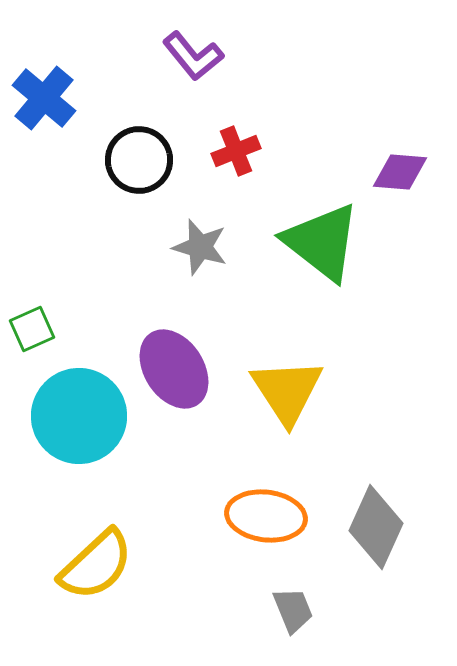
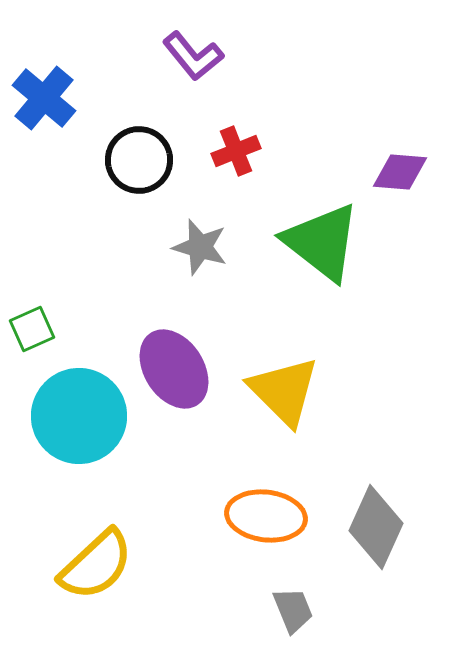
yellow triangle: moved 3 px left; rotated 12 degrees counterclockwise
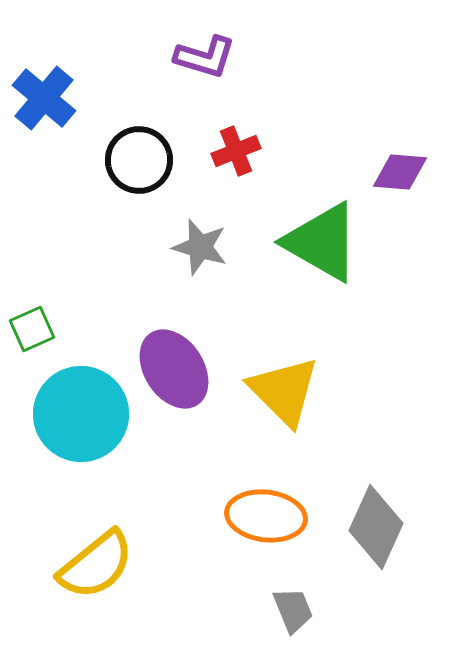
purple L-shape: moved 12 px right, 1 px down; rotated 34 degrees counterclockwise
green triangle: rotated 8 degrees counterclockwise
cyan circle: moved 2 px right, 2 px up
yellow semicircle: rotated 4 degrees clockwise
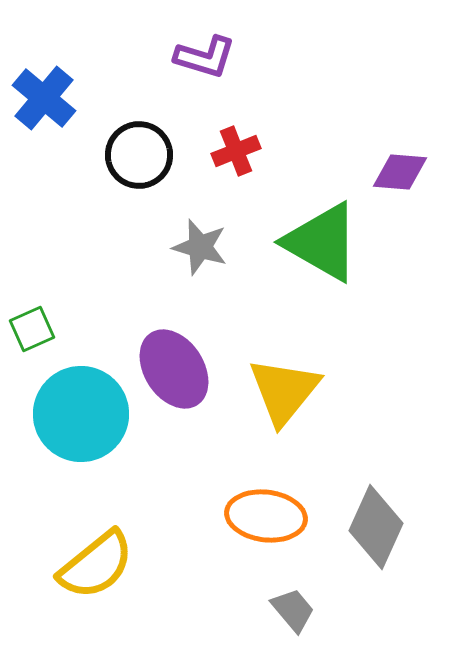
black circle: moved 5 px up
yellow triangle: rotated 24 degrees clockwise
gray trapezoid: rotated 18 degrees counterclockwise
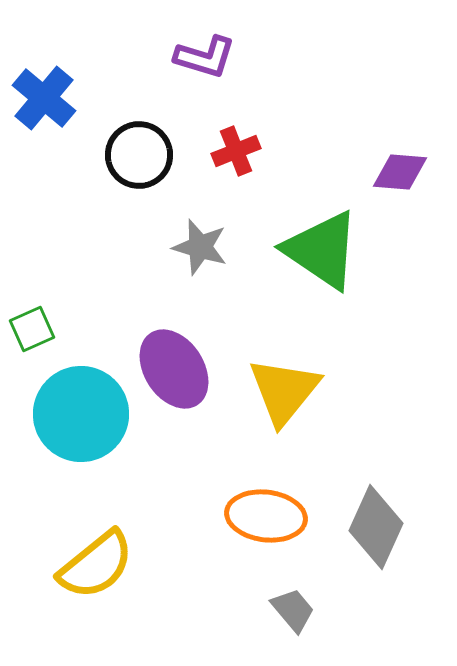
green triangle: moved 8 px down; rotated 4 degrees clockwise
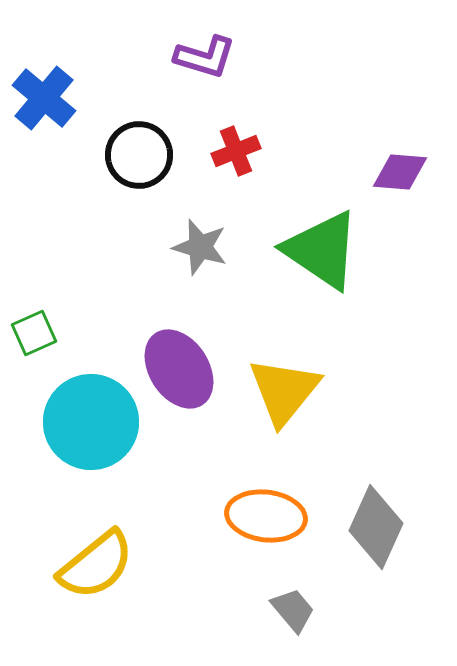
green square: moved 2 px right, 4 px down
purple ellipse: moved 5 px right
cyan circle: moved 10 px right, 8 px down
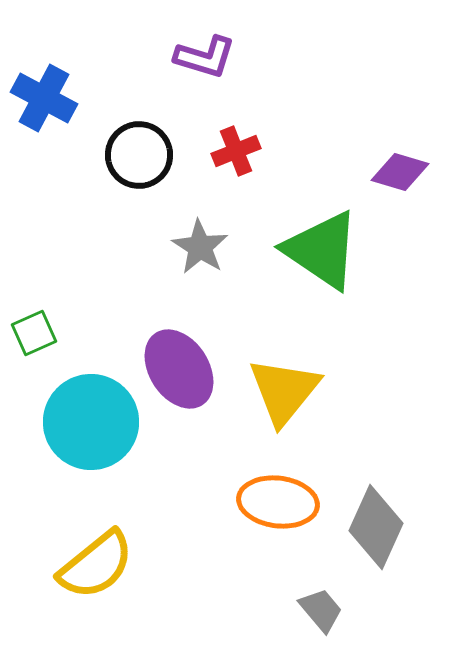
blue cross: rotated 12 degrees counterclockwise
purple diamond: rotated 12 degrees clockwise
gray star: rotated 16 degrees clockwise
orange ellipse: moved 12 px right, 14 px up
gray trapezoid: moved 28 px right
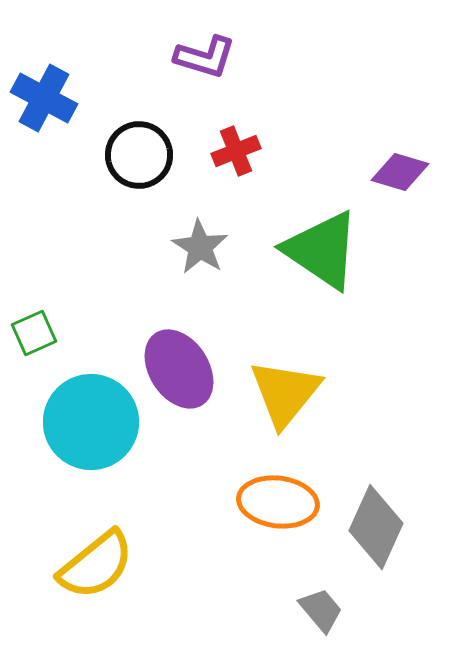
yellow triangle: moved 1 px right, 2 px down
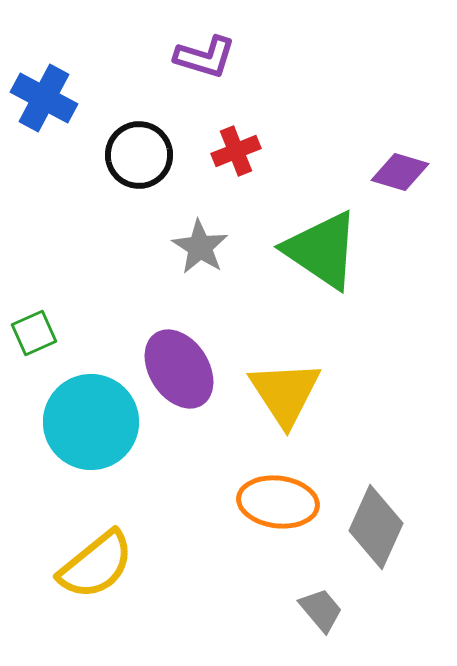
yellow triangle: rotated 12 degrees counterclockwise
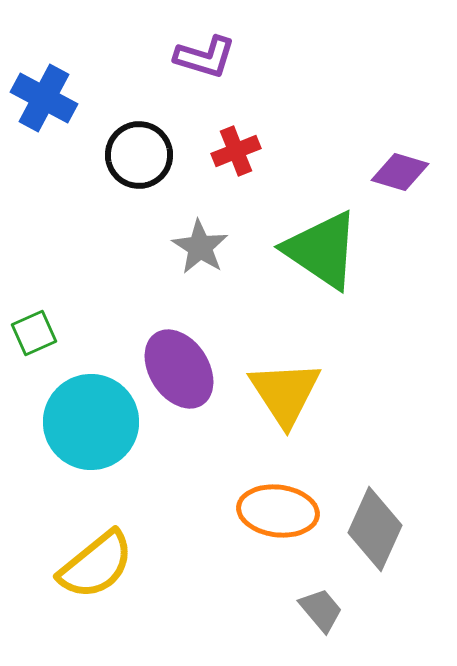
orange ellipse: moved 9 px down
gray diamond: moved 1 px left, 2 px down
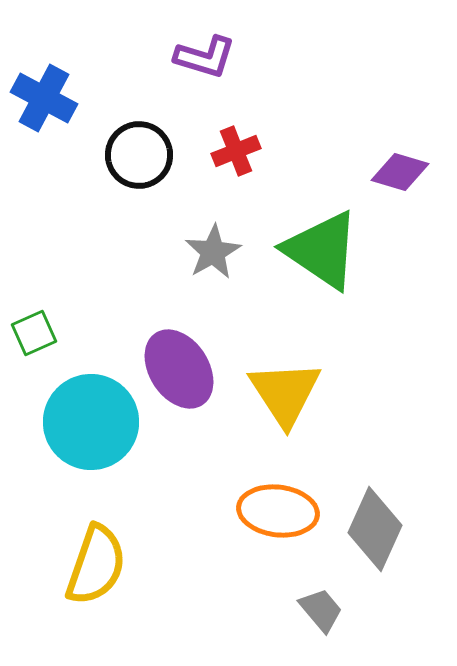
gray star: moved 13 px right, 5 px down; rotated 10 degrees clockwise
yellow semicircle: rotated 32 degrees counterclockwise
